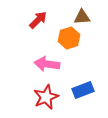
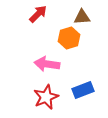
red arrow: moved 6 px up
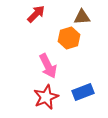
red arrow: moved 2 px left
pink arrow: moved 1 px right, 2 px down; rotated 125 degrees counterclockwise
blue rectangle: moved 2 px down
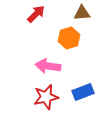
brown triangle: moved 4 px up
pink arrow: rotated 125 degrees clockwise
red star: rotated 10 degrees clockwise
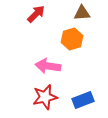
orange hexagon: moved 3 px right, 1 px down
blue rectangle: moved 8 px down
red star: moved 1 px left
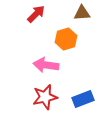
orange hexagon: moved 6 px left
pink arrow: moved 2 px left, 1 px up
blue rectangle: moved 1 px up
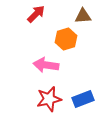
brown triangle: moved 1 px right, 3 px down
red star: moved 4 px right, 2 px down
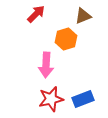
brown triangle: rotated 18 degrees counterclockwise
pink arrow: rotated 95 degrees counterclockwise
red star: moved 2 px right
